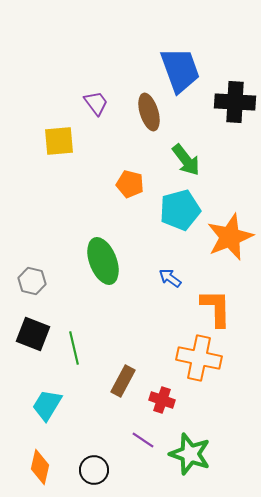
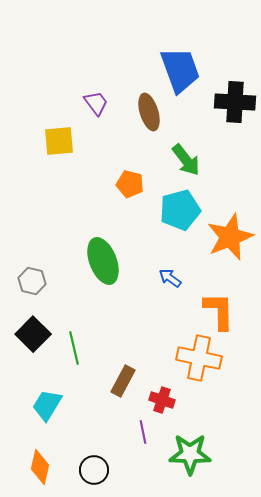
orange L-shape: moved 3 px right, 3 px down
black square: rotated 24 degrees clockwise
purple line: moved 8 px up; rotated 45 degrees clockwise
green star: rotated 18 degrees counterclockwise
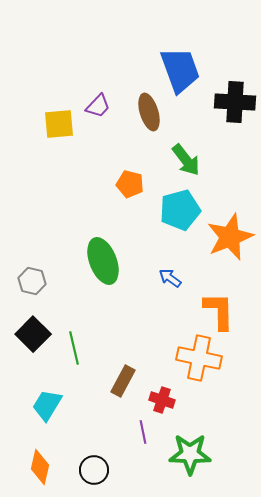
purple trapezoid: moved 2 px right, 3 px down; rotated 80 degrees clockwise
yellow square: moved 17 px up
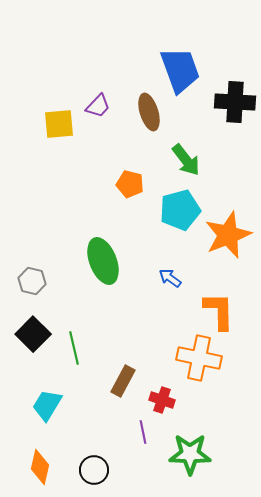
orange star: moved 2 px left, 2 px up
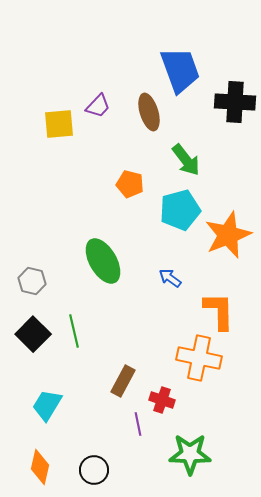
green ellipse: rotated 9 degrees counterclockwise
green line: moved 17 px up
purple line: moved 5 px left, 8 px up
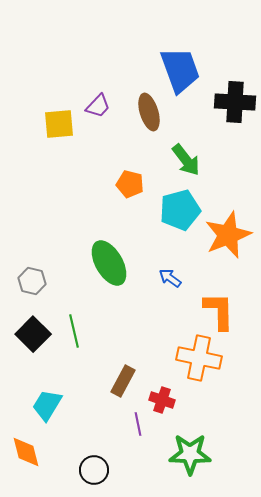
green ellipse: moved 6 px right, 2 px down
orange diamond: moved 14 px left, 15 px up; rotated 28 degrees counterclockwise
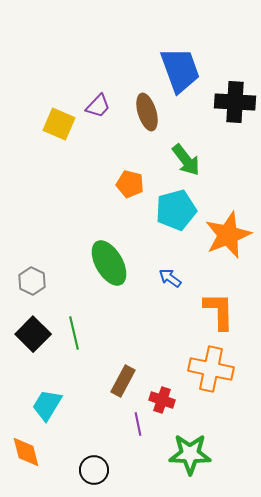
brown ellipse: moved 2 px left
yellow square: rotated 28 degrees clockwise
cyan pentagon: moved 4 px left
gray hexagon: rotated 12 degrees clockwise
green line: moved 2 px down
orange cross: moved 12 px right, 11 px down
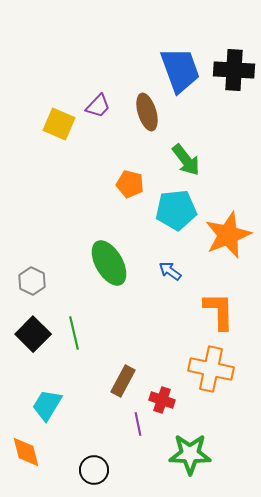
black cross: moved 1 px left, 32 px up
cyan pentagon: rotated 9 degrees clockwise
blue arrow: moved 7 px up
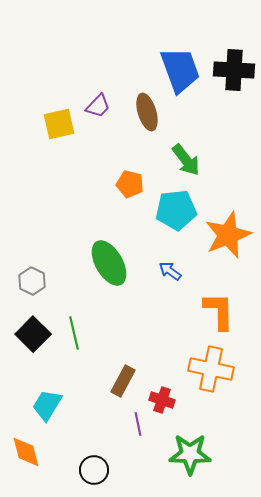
yellow square: rotated 36 degrees counterclockwise
